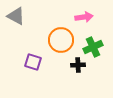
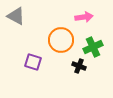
black cross: moved 1 px right, 1 px down; rotated 24 degrees clockwise
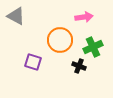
orange circle: moved 1 px left
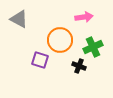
gray triangle: moved 3 px right, 3 px down
purple square: moved 7 px right, 2 px up
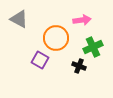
pink arrow: moved 2 px left, 3 px down
orange circle: moved 4 px left, 2 px up
purple square: rotated 12 degrees clockwise
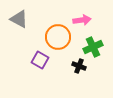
orange circle: moved 2 px right, 1 px up
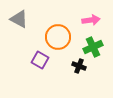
pink arrow: moved 9 px right
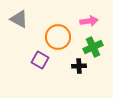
pink arrow: moved 2 px left, 1 px down
black cross: rotated 24 degrees counterclockwise
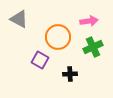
black cross: moved 9 px left, 8 px down
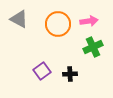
orange circle: moved 13 px up
purple square: moved 2 px right, 11 px down; rotated 24 degrees clockwise
